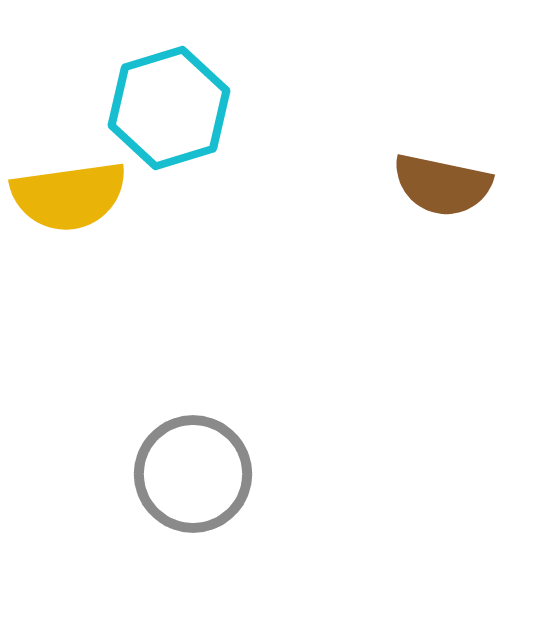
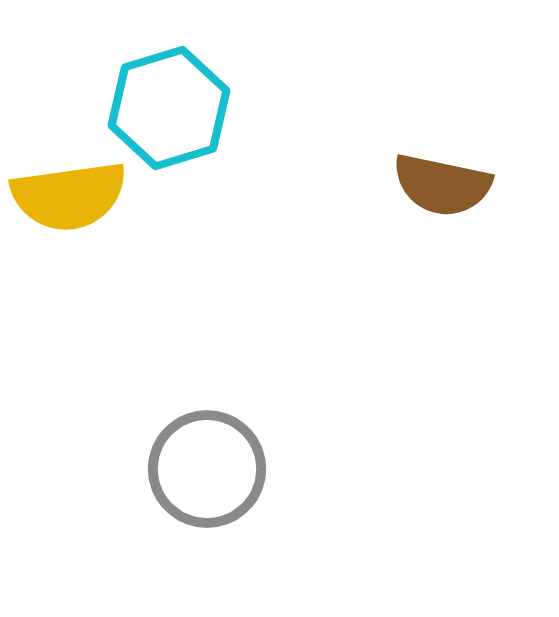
gray circle: moved 14 px right, 5 px up
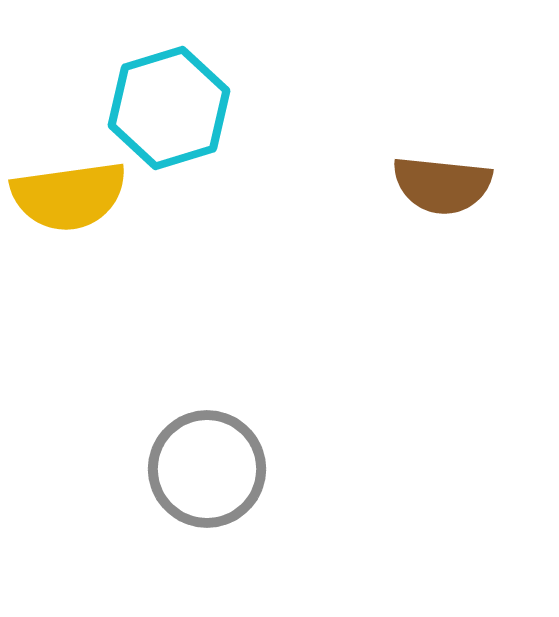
brown semicircle: rotated 6 degrees counterclockwise
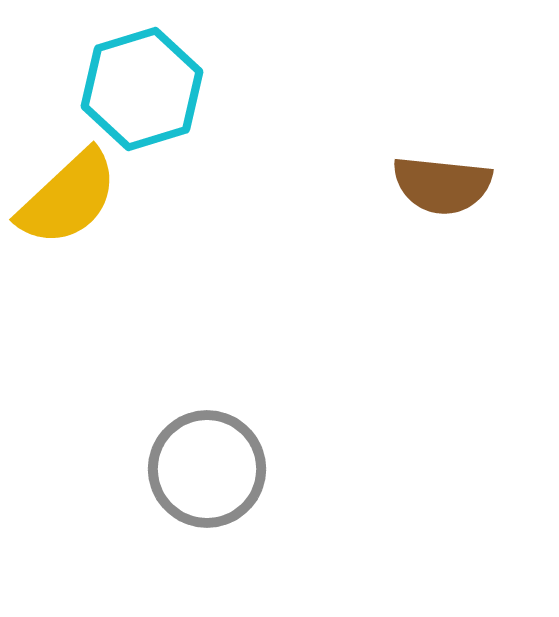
cyan hexagon: moved 27 px left, 19 px up
yellow semicircle: moved 1 px left, 2 px down; rotated 35 degrees counterclockwise
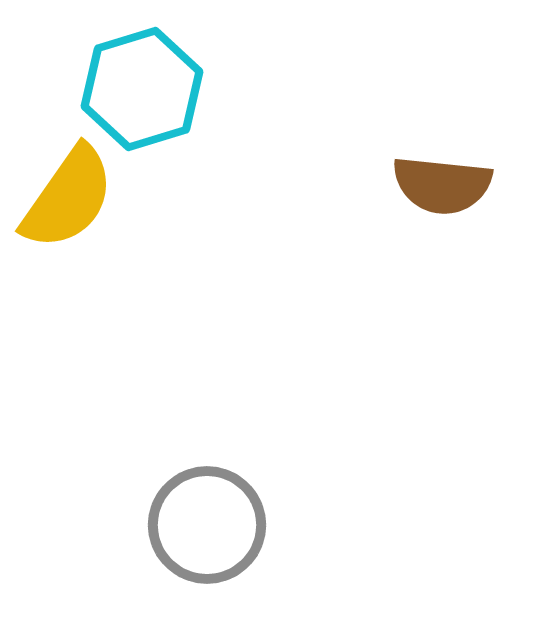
yellow semicircle: rotated 12 degrees counterclockwise
gray circle: moved 56 px down
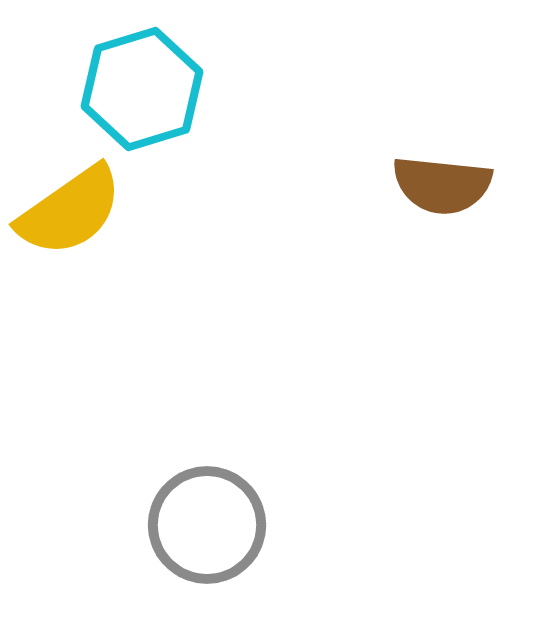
yellow semicircle: moved 2 px right, 13 px down; rotated 20 degrees clockwise
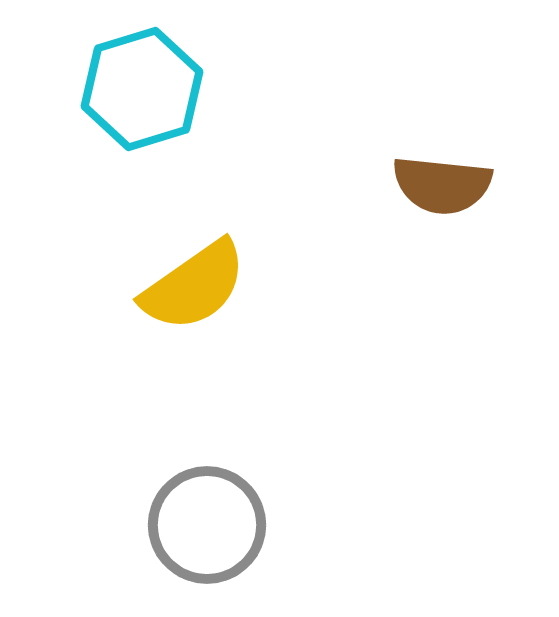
yellow semicircle: moved 124 px right, 75 px down
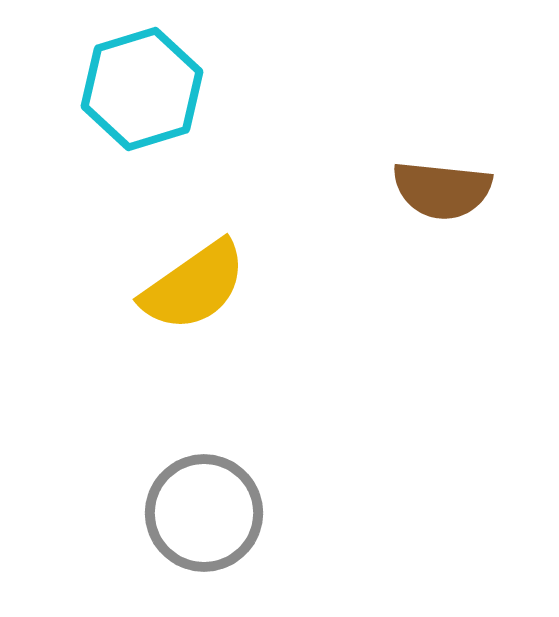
brown semicircle: moved 5 px down
gray circle: moved 3 px left, 12 px up
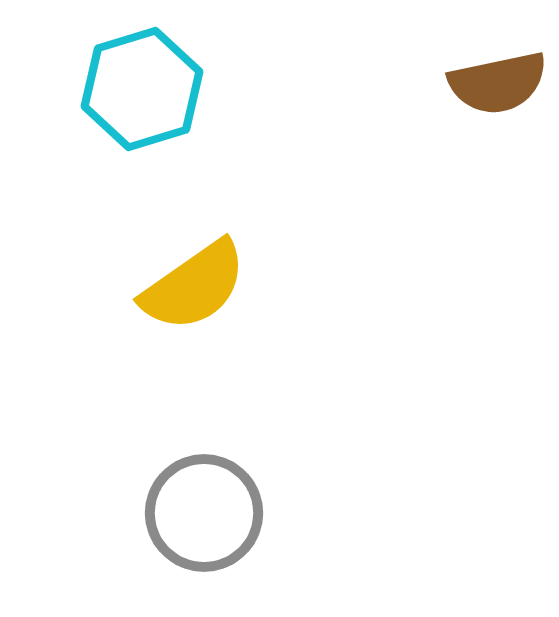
brown semicircle: moved 56 px right, 107 px up; rotated 18 degrees counterclockwise
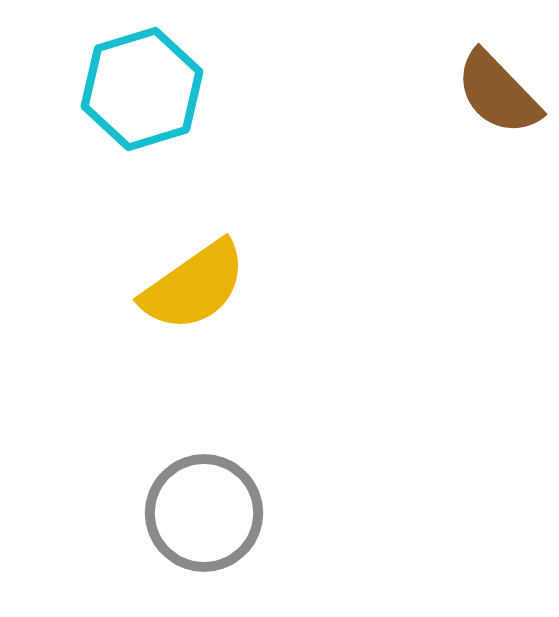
brown semicircle: moved 10 px down; rotated 58 degrees clockwise
